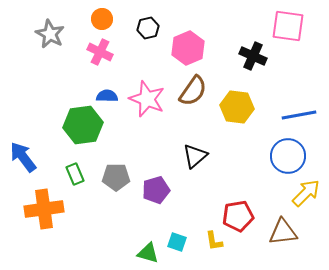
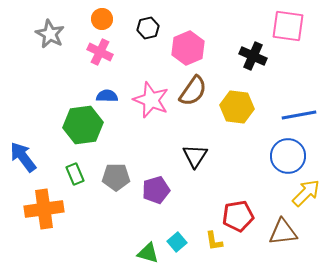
pink star: moved 4 px right, 1 px down
black triangle: rotated 16 degrees counterclockwise
cyan square: rotated 30 degrees clockwise
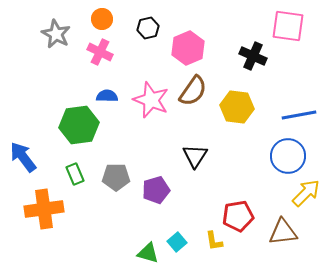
gray star: moved 6 px right
green hexagon: moved 4 px left
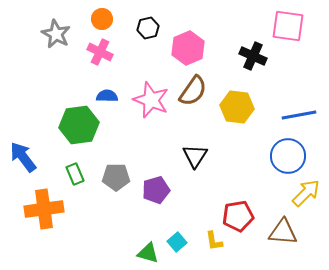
brown triangle: rotated 12 degrees clockwise
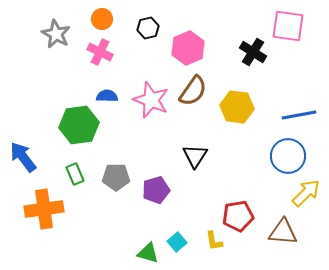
black cross: moved 4 px up; rotated 8 degrees clockwise
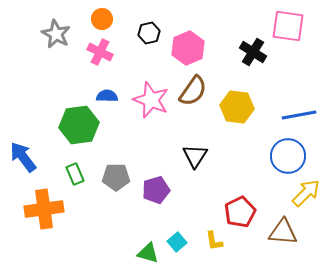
black hexagon: moved 1 px right, 5 px down
red pentagon: moved 2 px right, 4 px up; rotated 16 degrees counterclockwise
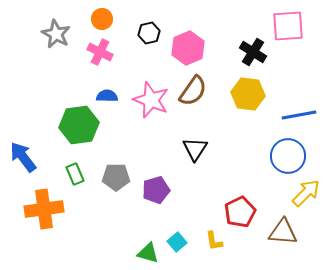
pink square: rotated 12 degrees counterclockwise
yellow hexagon: moved 11 px right, 13 px up
black triangle: moved 7 px up
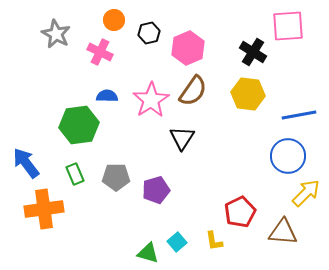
orange circle: moved 12 px right, 1 px down
pink star: rotated 18 degrees clockwise
black triangle: moved 13 px left, 11 px up
blue arrow: moved 3 px right, 6 px down
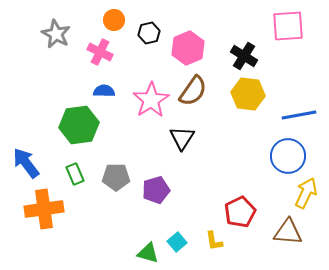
black cross: moved 9 px left, 4 px down
blue semicircle: moved 3 px left, 5 px up
yellow arrow: rotated 20 degrees counterclockwise
brown triangle: moved 5 px right
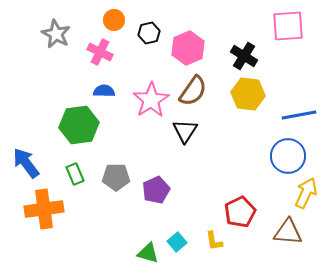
black triangle: moved 3 px right, 7 px up
purple pentagon: rotated 8 degrees counterclockwise
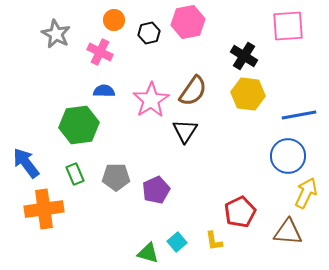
pink hexagon: moved 26 px up; rotated 12 degrees clockwise
